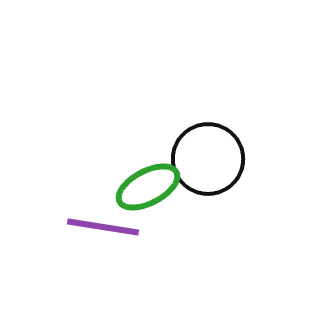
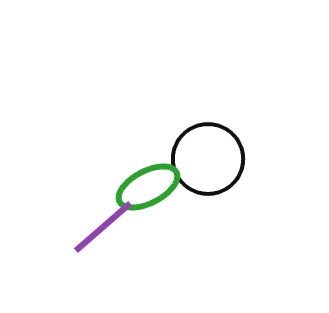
purple line: rotated 50 degrees counterclockwise
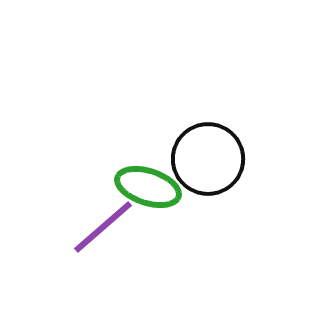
green ellipse: rotated 46 degrees clockwise
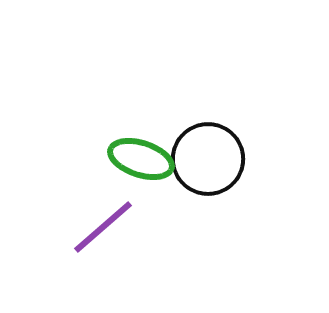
green ellipse: moved 7 px left, 28 px up
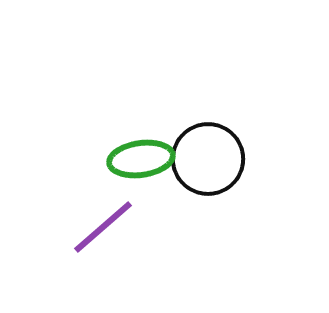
green ellipse: rotated 26 degrees counterclockwise
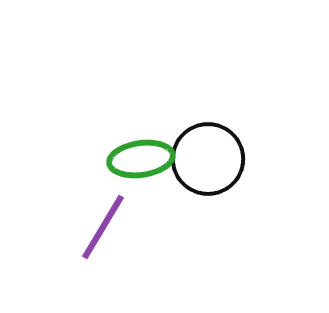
purple line: rotated 18 degrees counterclockwise
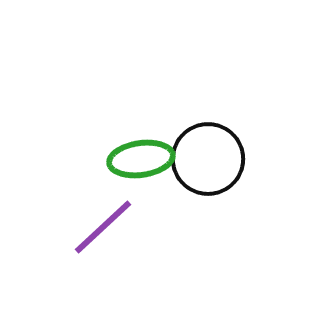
purple line: rotated 16 degrees clockwise
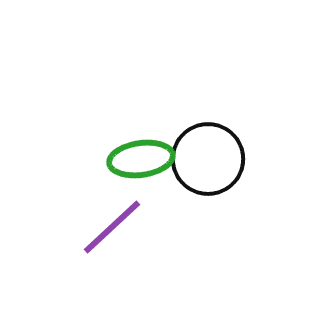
purple line: moved 9 px right
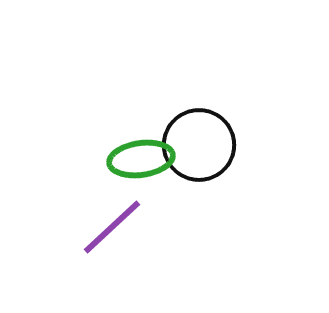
black circle: moved 9 px left, 14 px up
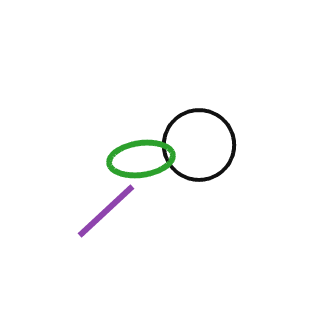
purple line: moved 6 px left, 16 px up
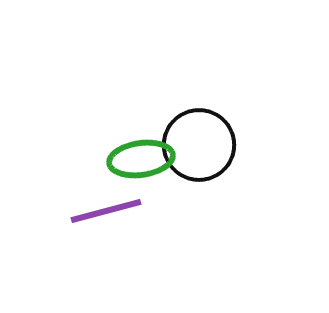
purple line: rotated 28 degrees clockwise
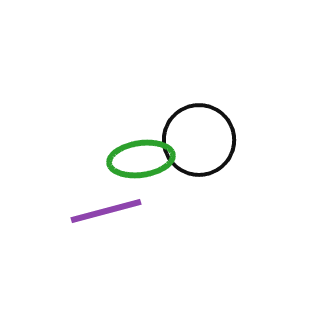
black circle: moved 5 px up
